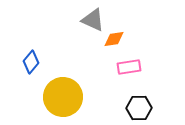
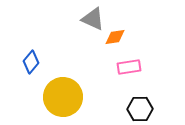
gray triangle: moved 1 px up
orange diamond: moved 1 px right, 2 px up
black hexagon: moved 1 px right, 1 px down
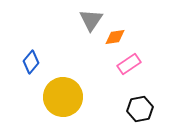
gray triangle: moved 2 px left, 1 px down; rotated 40 degrees clockwise
pink rectangle: moved 3 px up; rotated 25 degrees counterclockwise
black hexagon: rotated 10 degrees counterclockwise
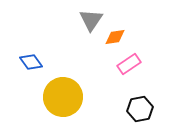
blue diamond: rotated 75 degrees counterclockwise
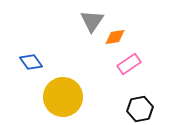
gray triangle: moved 1 px right, 1 px down
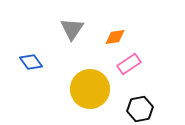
gray triangle: moved 20 px left, 8 px down
yellow circle: moved 27 px right, 8 px up
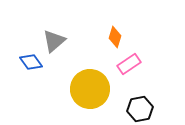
gray triangle: moved 18 px left, 12 px down; rotated 15 degrees clockwise
orange diamond: rotated 65 degrees counterclockwise
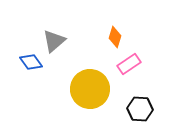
black hexagon: rotated 15 degrees clockwise
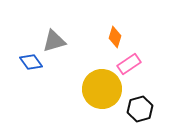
gray triangle: rotated 25 degrees clockwise
yellow circle: moved 12 px right
black hexagon: rotated 20 degrees counterclockwise
